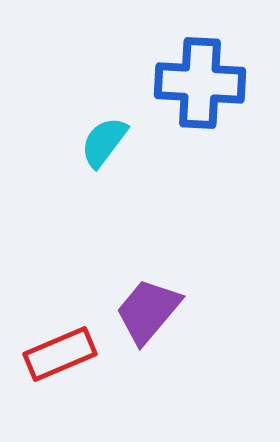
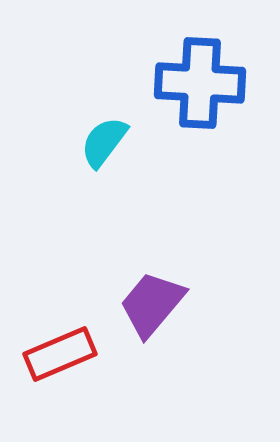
purple trapezoid: moved 4 px right, 7 px up
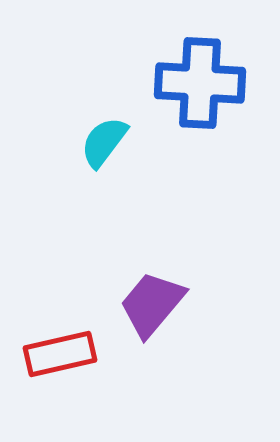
red rectangle: rotated 10 degrees clockwise
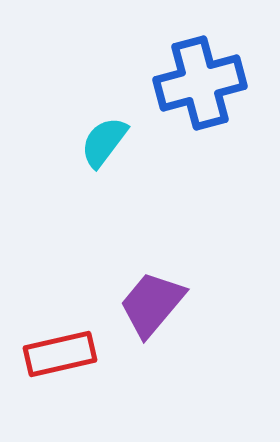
blue cross: rotated 18 degrees counterclockwise
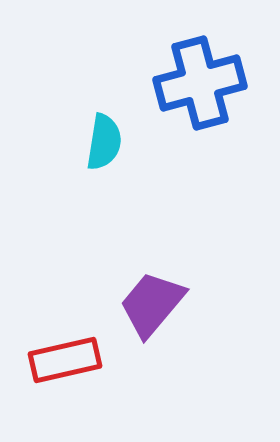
cyan semicircle: rotated 152 degrees clockwise
red rectangle: moved 5 px right, 6 px down
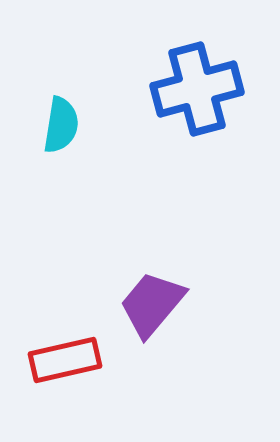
blue cross: moved 3 px left, 6 px down
cyan semicircle: moved 43 px left, 17 px up
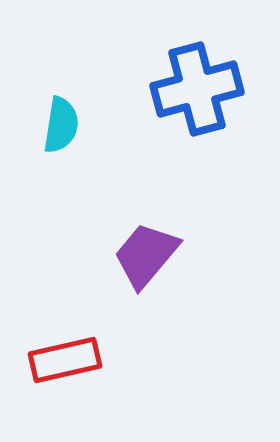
purple trapezoid: moved 6 px left, 49 px up
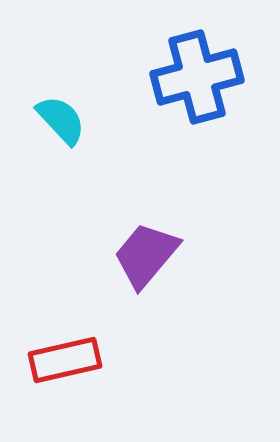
blue cross: moved 12 px up
cyan semicircle: moved 5 px up; rotated 52 degrees counterclockwise
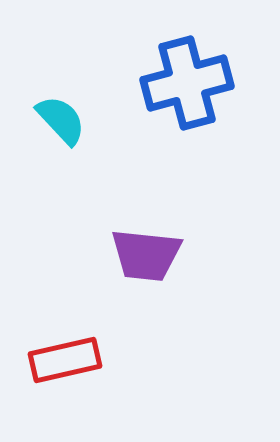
blue cross: moved 10 px left, 6 px down
purple trapezoid: rotated 124 degrees counterclockwise
